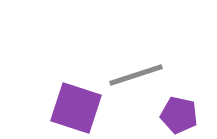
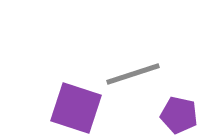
gray line: moved 3 px left, 1 px up
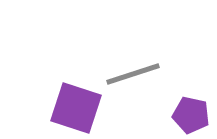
purple pentagon: moved 12 px right
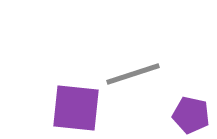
purple square: rotated 12 degrees counterclockwise
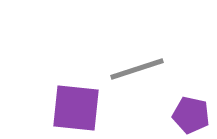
gray line: moved 4 px right, 5 px up
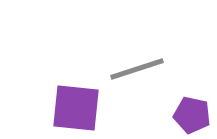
purple pentagon: moved 1 px right
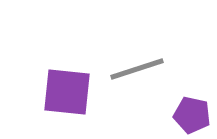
purple square: moved 9 px left, 16 px up
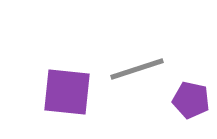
purple pentagon: moved 1 px left, 15 px up
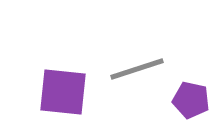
purple square: moved 4 px left
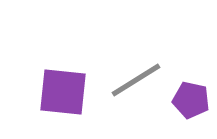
gray line: moved 1 px left, 11 px down; rotated 14 degrees counterclockwise
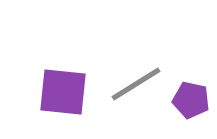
gray line: moved 4 px down
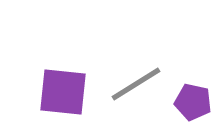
purple pentagon: moved 2 px right, 2 px down
